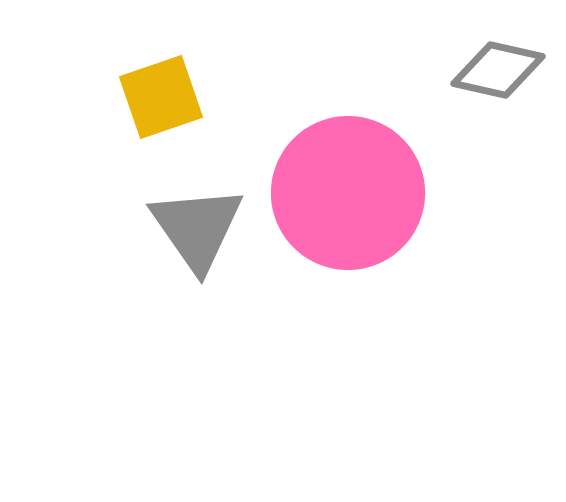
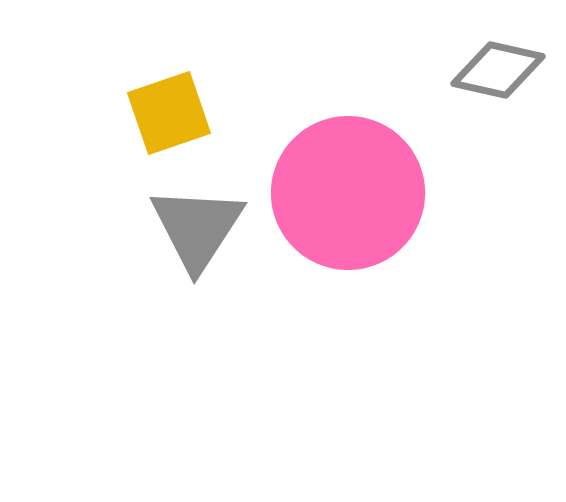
yellow square: moved 8 px right, 16 px down
gray triangle: rotated 8 degrees clockwise
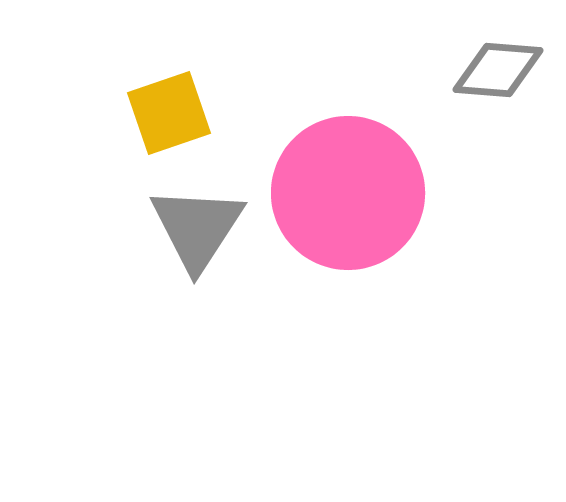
gray diamond: rotated 8 degrees counterclockwise
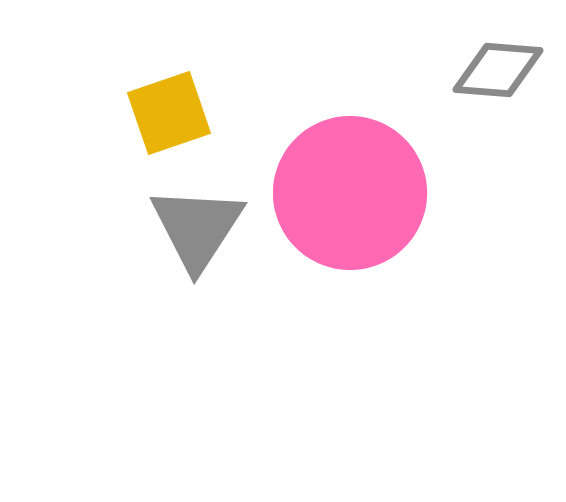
pink circle: moved 2 px right
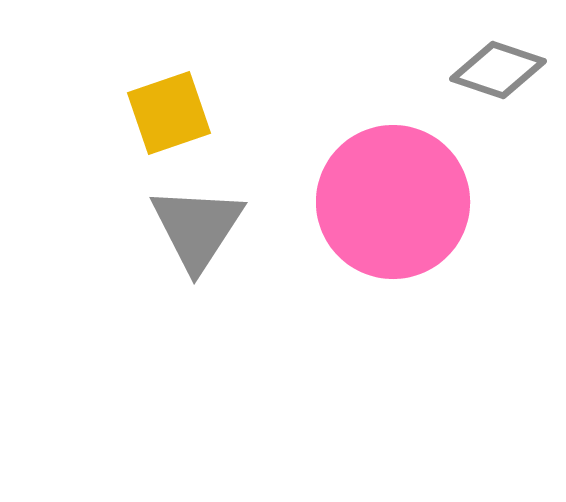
gray diamond: rotated 14 degrees clockwise
pink circle: moved 43 px right, 9 px down
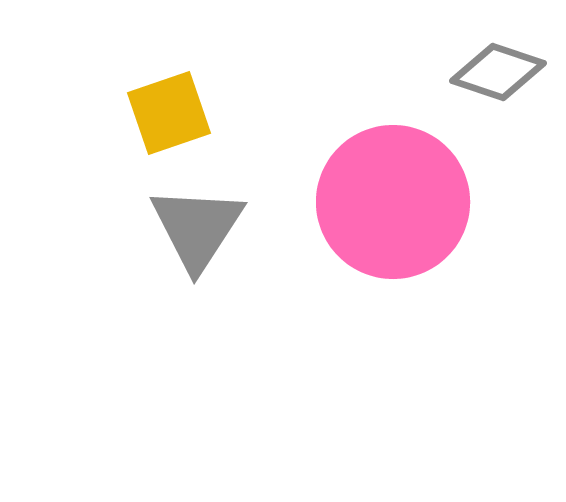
gray diamond: moved 2 px down
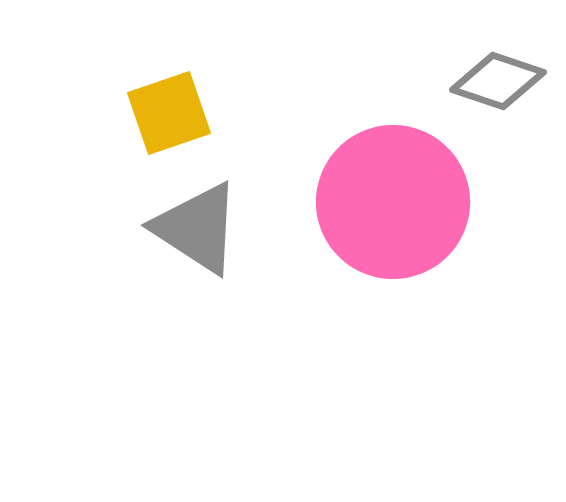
gray diamond: moved 9 px down
gray triangle: rotated 30 degrees counterclockwise
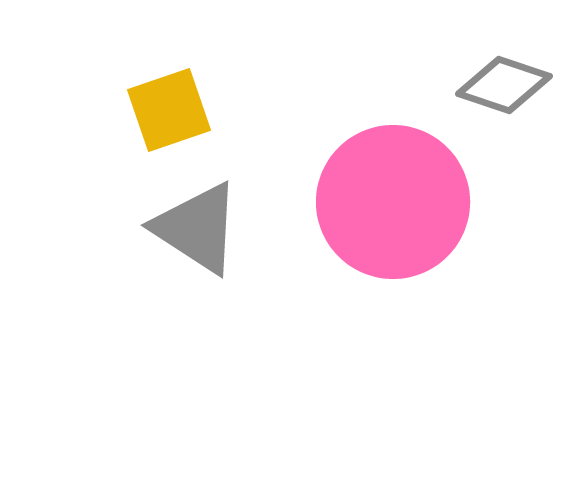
gray diamond: moved 6 px right, 4 px down
yellow square: moved 3 px up
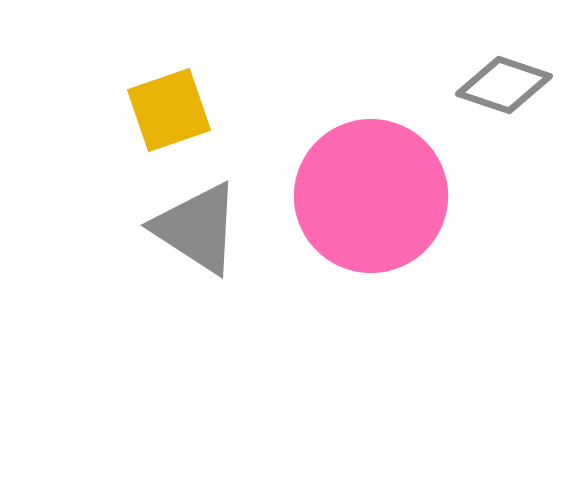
pink circle: moved 22 px left, 6 px up
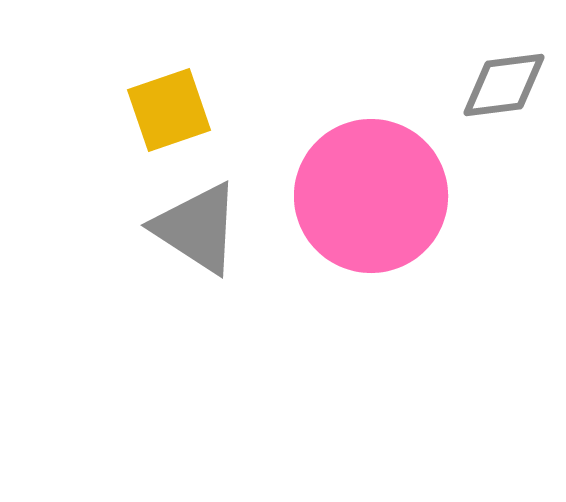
gray diamond: rotated 26 degrees counterclockwise
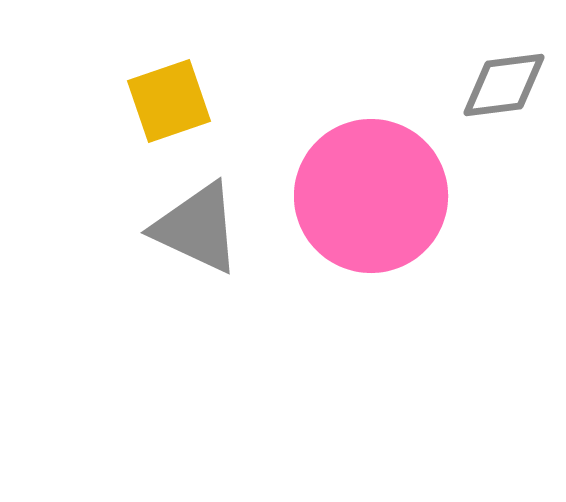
yellow square: moved 9 px up
gray triangle: rotated 8 degrees counterclockwise
